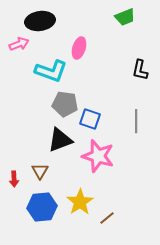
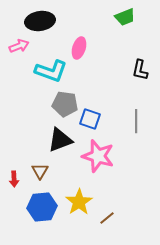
pink arrow: moved 2 px down
yellow star: moved 1 px left
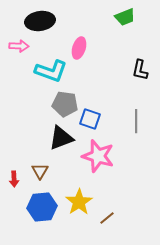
pink arrow: rotated 24 degrees clockwise
black triangle: moved 1 px right, 2 px up
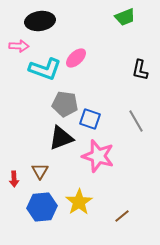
pink ellipse: moved 3 px left, 10 px down; rotated 30 degrees clockwise
cyan L-shape: moved 6 px left, 2 px up
gray line: rotated 30 degrees counterclockwise
brown line: moved 15 px right, 2 px up
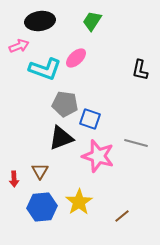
green trapezoid: moved 33 px left, 4 px down; rotated 145 degrees clockwise
pink arrow: rotated 24 degrees counterclockwise
gray line: moved 22 px down; rotated 45 degrees counterclockwise
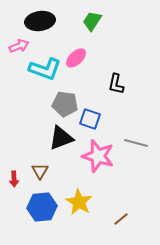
black L-shape: moved 24 px left, 14 px down
yellow star: rotated 8 degrees counterclockwise
brown line: moved 1 px left, 3 px down
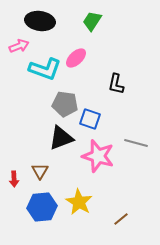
black ellipse: rotated 16 degrees clockwise
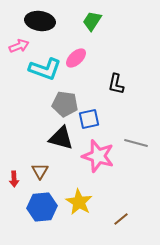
blue square: moved 1 px left; rotated 30 degrees counterclockwise
black triangle: rotated 36 degrees clockwise
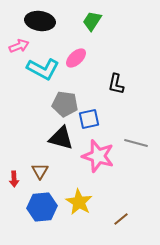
cyan L-shape: moved 2 px left; rotated 8 degrees clockwise
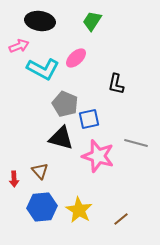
gray pentagon: rotated 15 degrees clockwise
brown triangle: rotated 12 degrees counterclockwise
yellow star: moved 8 px down
